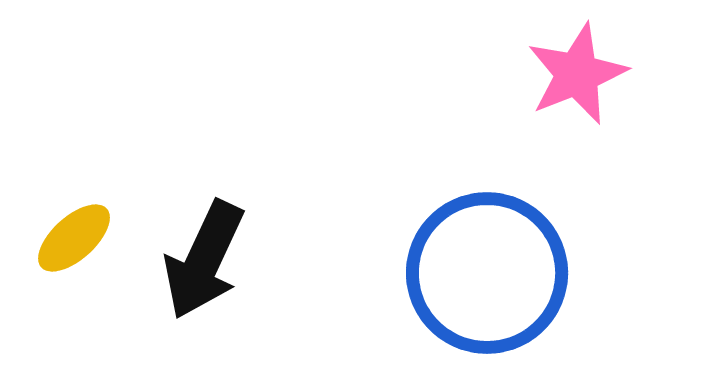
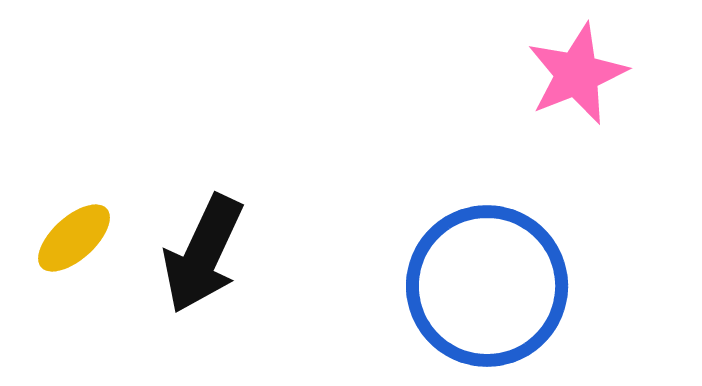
black arrow: moved 1 px left, 6 px up
blue circle: moved 13 px down
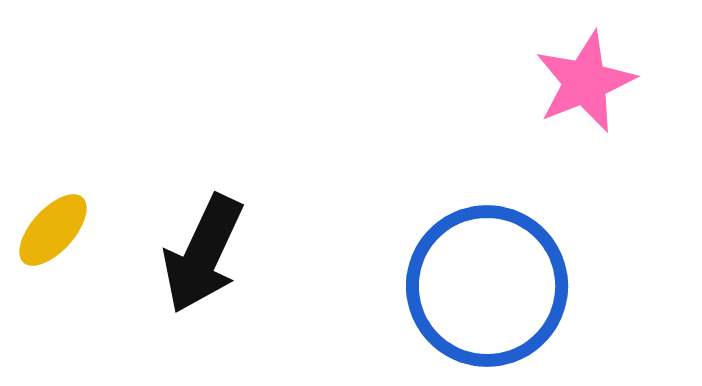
pink star: moved 8 px right, 8 px down
yellow ellipse: moved 21 px left, 8 px up; rotated 6 degrees counterclockwise
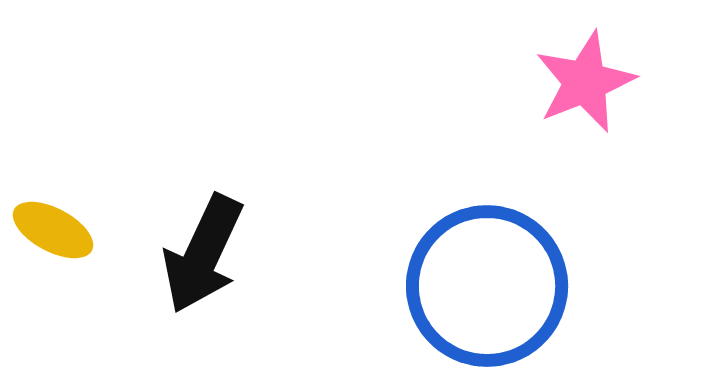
yellow ellipse: rotated 76 degrees clockwise
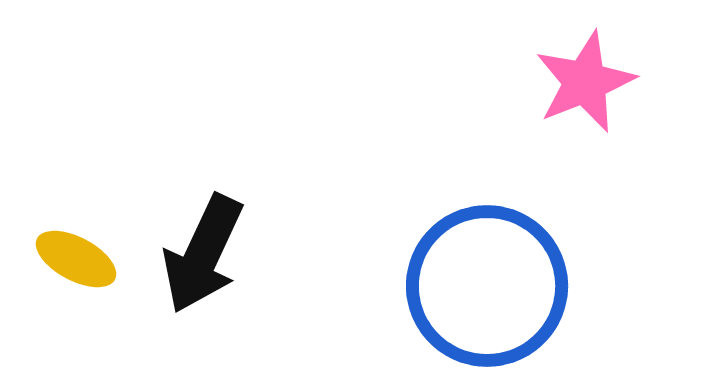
yellow ellipse: moved 23 px right, 29 px down
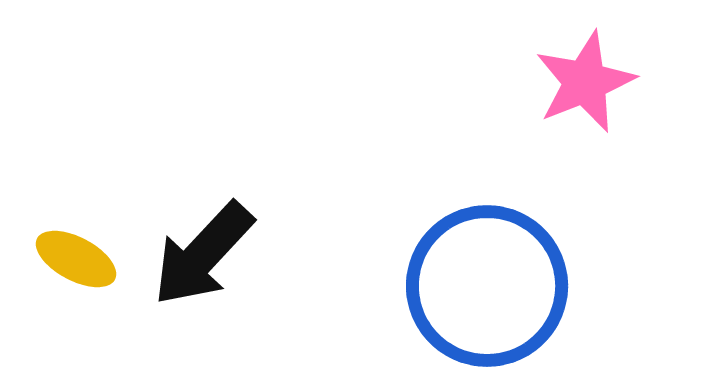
black arrow: rotated 18 degrees clockwise
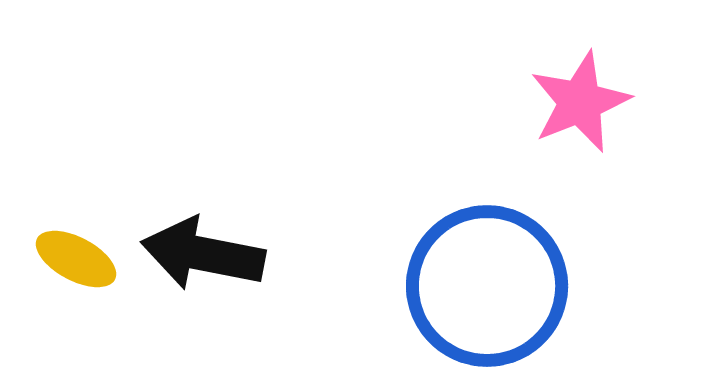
pink star: moved 5 px left, 20 px down
black arrow: rotated 58 degrees clockwise
